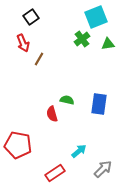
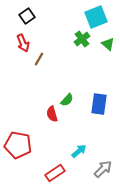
black square: moved 4 px left, 1 px up
green triangle: rotated 48 degrees clockwise
green semicircle: rotated 120 degrees clockwise
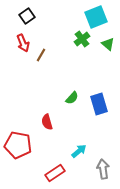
brown line: moved 2 px right, 4 px up
green semicircle: moved 5 px right, 2 px up
blue rectangle: rotated 25 degrees counterclockwise
red semicircle: moved 5 px left, 8 px down
gray arrow: rotated 54 degrees counterclockwise
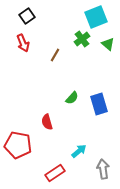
brown line: moved 14 px right
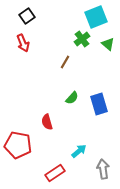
brown line: moved 10 px right, 7 px down
